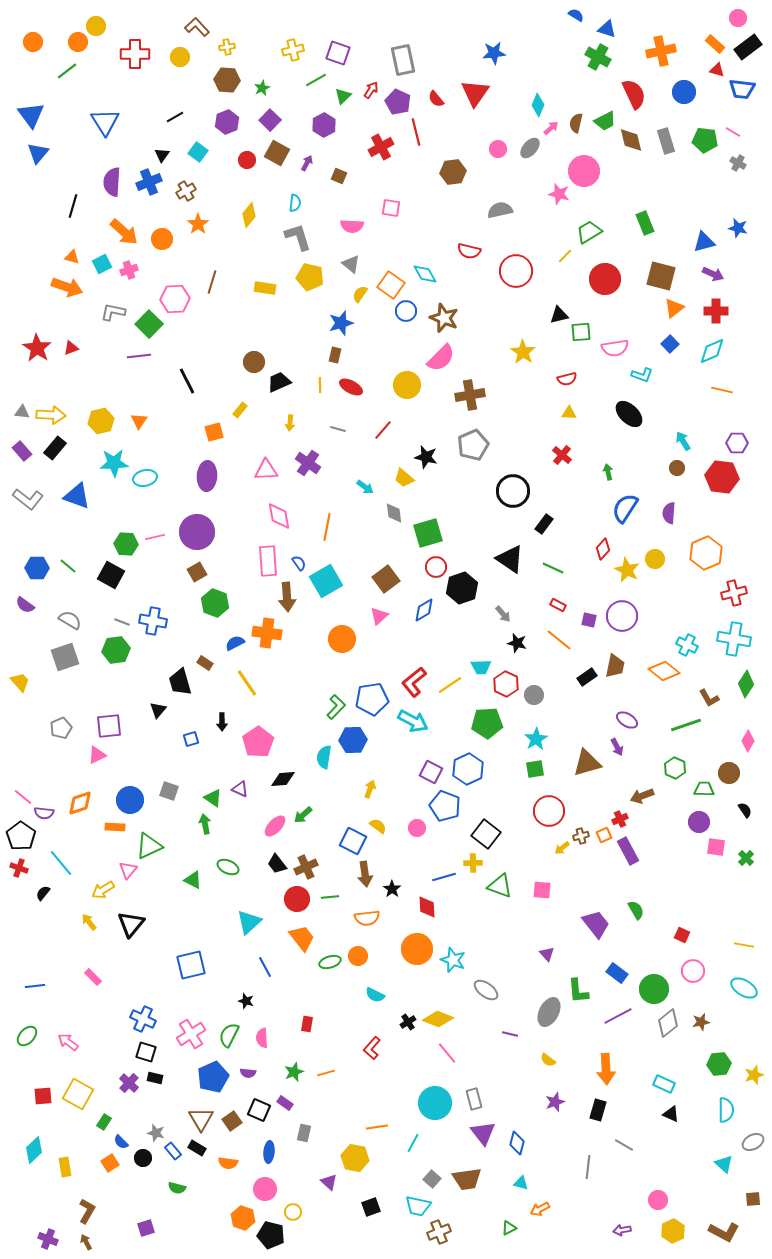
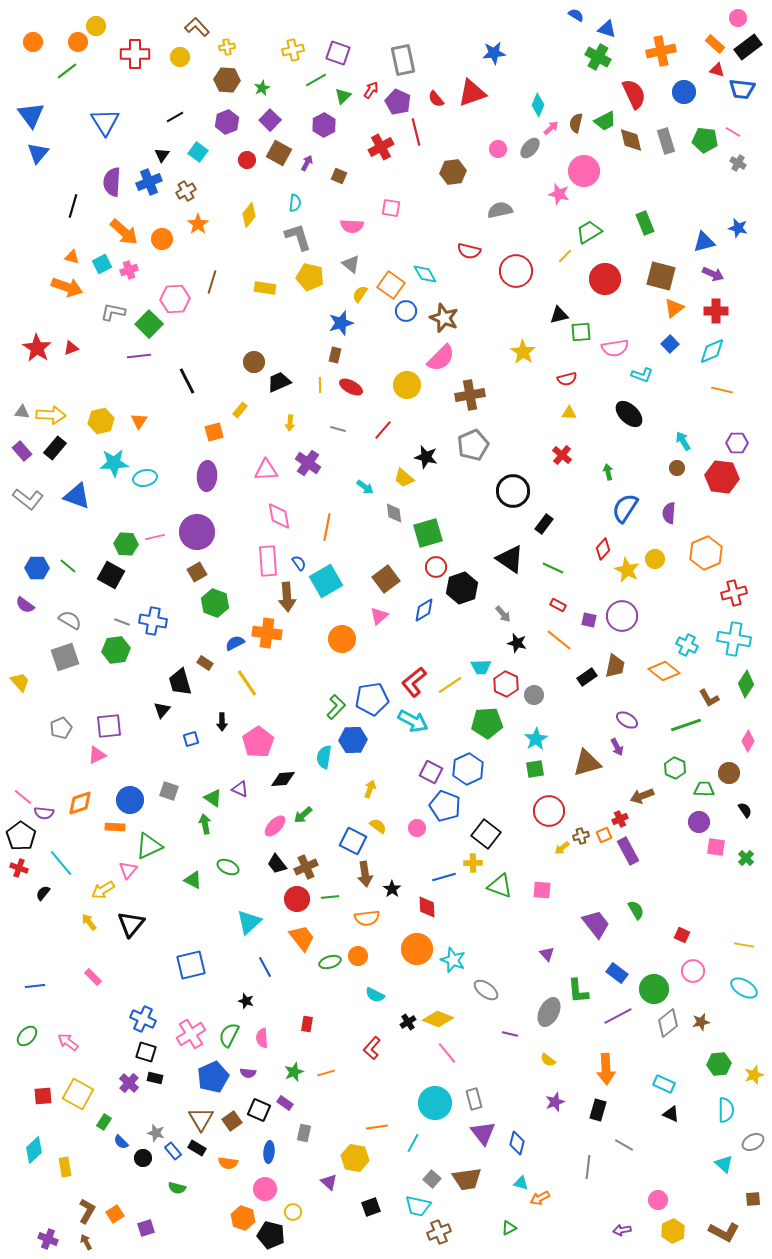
red triangle at (475, 93): moved 3 px left; rotated 36 degrees clockwise
brown square at (277, 153): moved 2 px right
black triangle at (158, 710): moved 4 px right
orange square at (110, 1163): moved 5 px right, 51 px down
orange arrow at (540, 1209): moved 11 px up
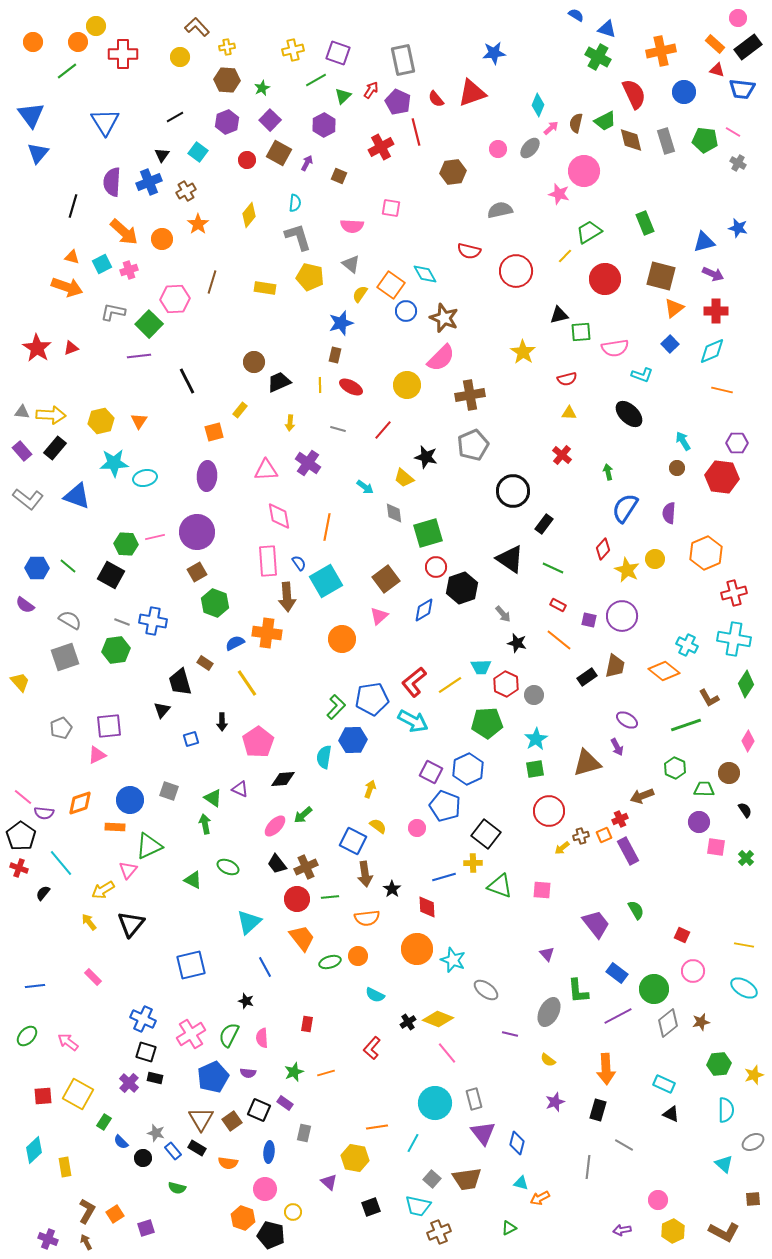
red cross at (135, 54): moved 12 px left
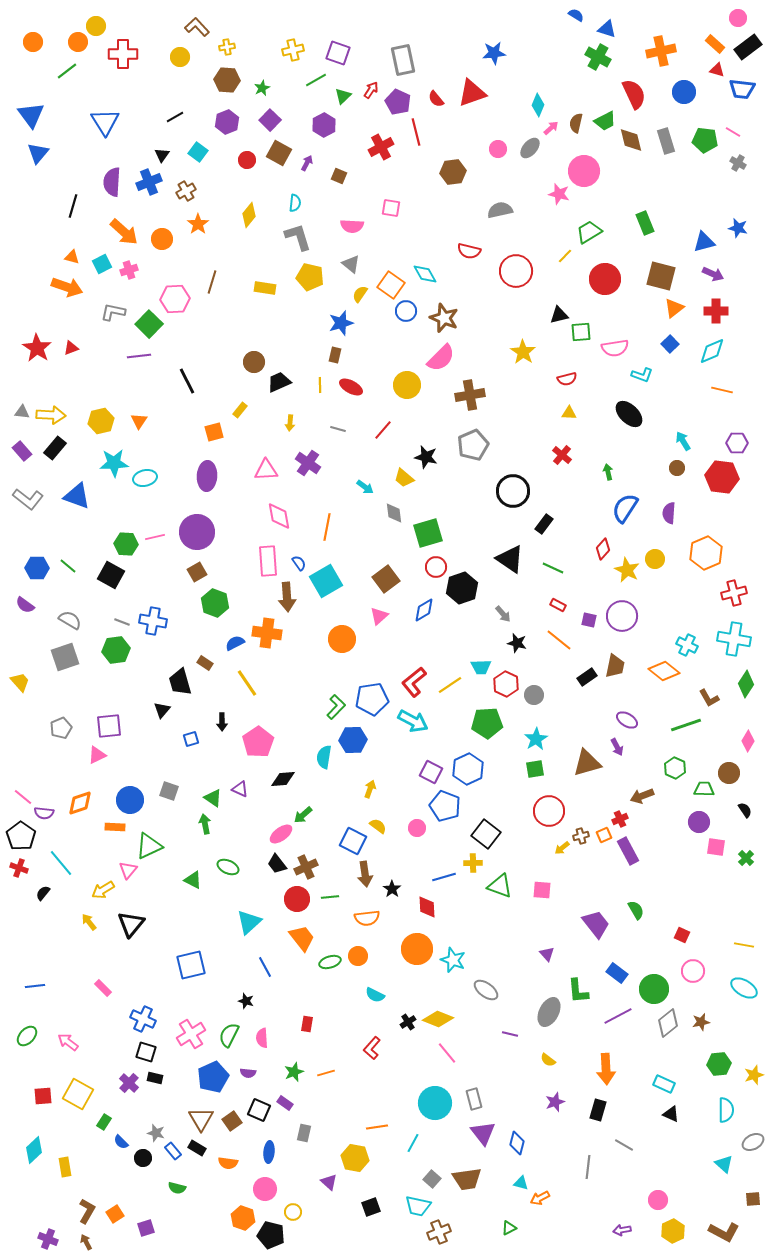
pink ellipse at (275, 826): moved 6 px right, 8 px down; rotated 10 degrees clockwise
pink rectangle at (93, 977): moved 10 px right, 11 px down
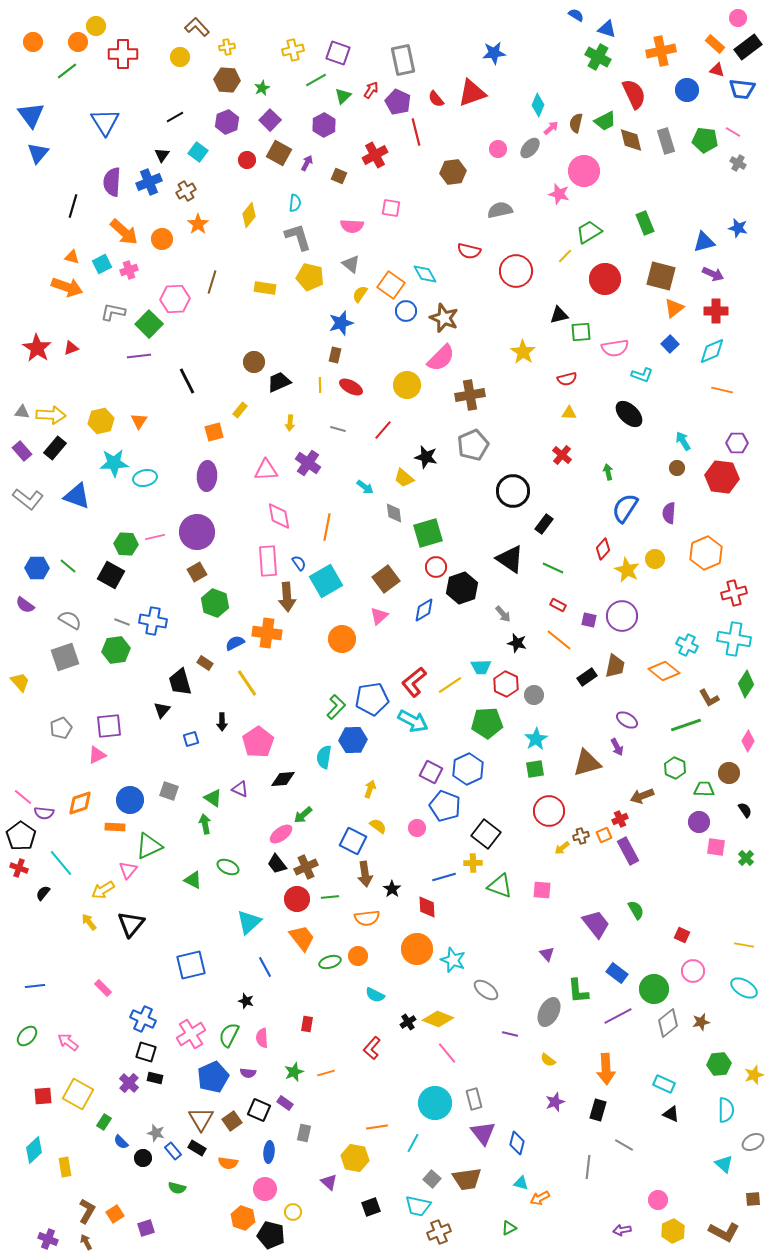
blue circle at (684, 92): moved 3 px right, 2 px up
red cross at (381, 147): moved 6 px left, 8 px down
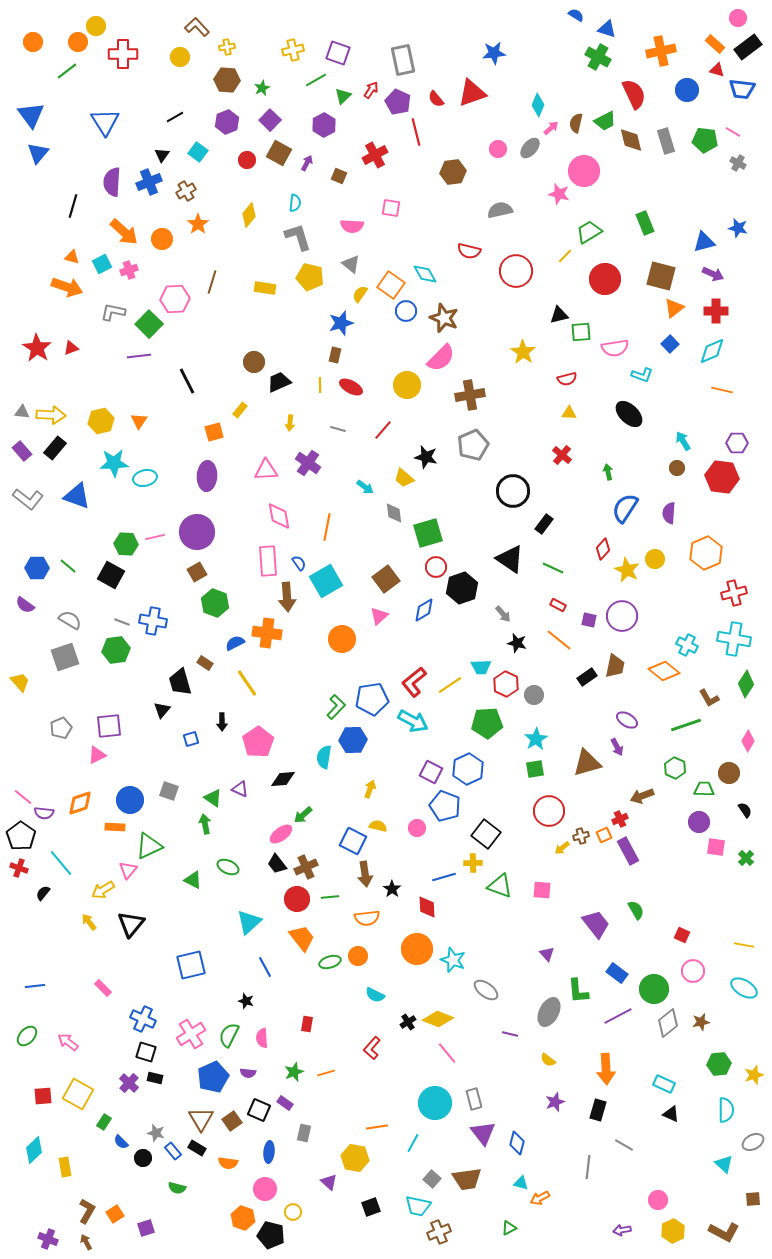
yellow semicircle at (378, 826): rotated 24 degrees counterclockwise
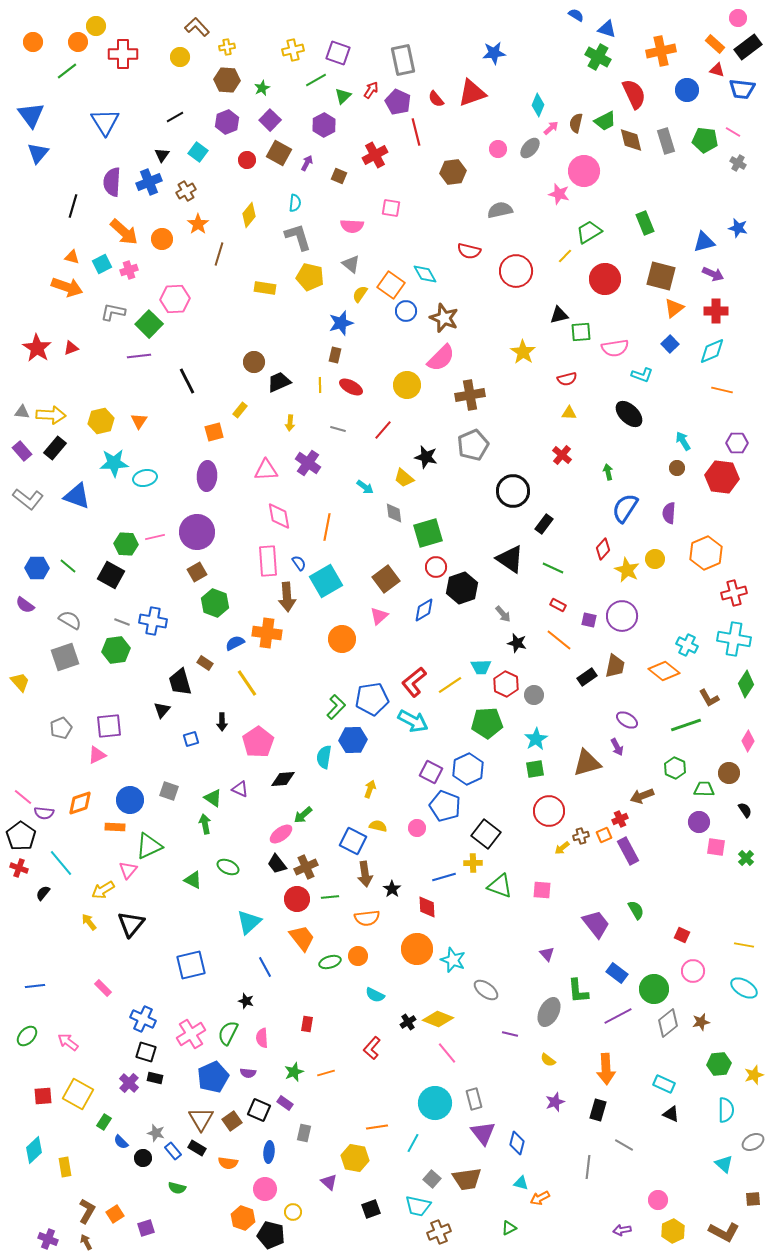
brown line at (212, 282): moved 7 px right, 28 px up
green semicircle at (229, 1035): moved 1 px left, 2 px up
black square at (371, 1207): moved 2 px down
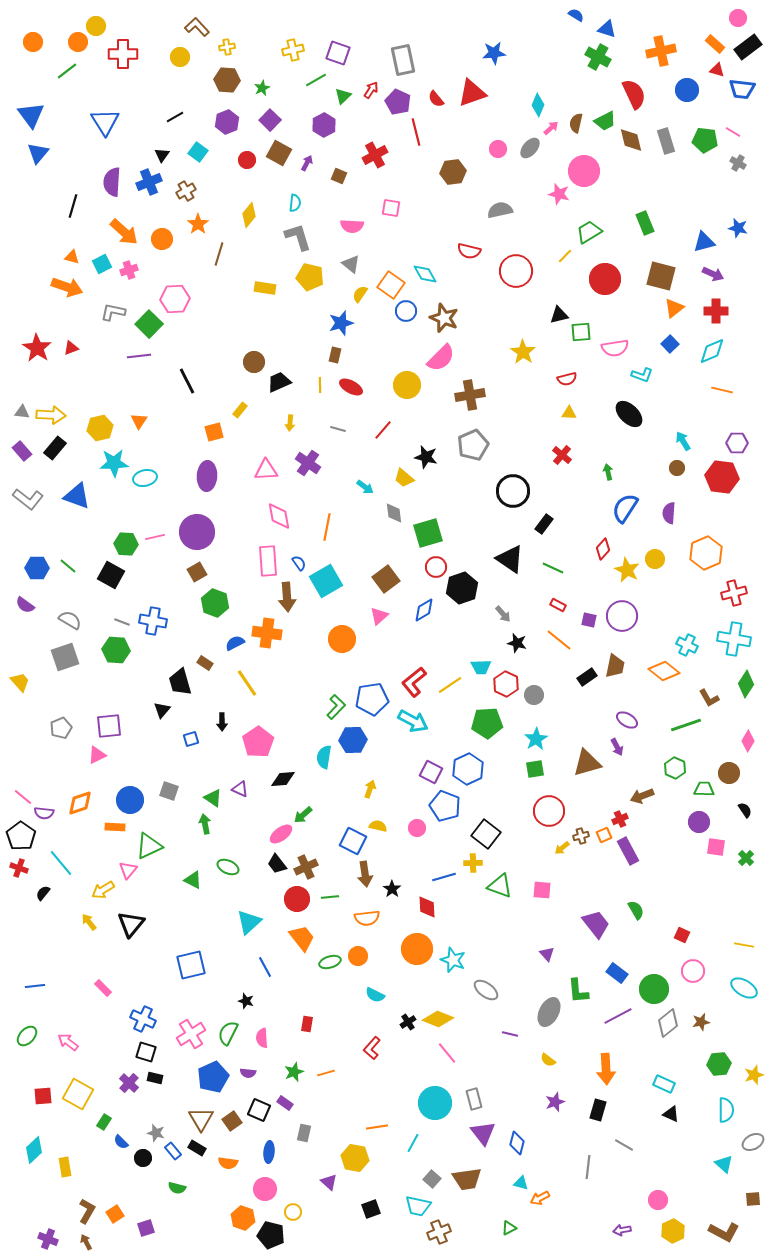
yellow hexagon at (101, 421): moved 1 px left, 7 px down
green hexagon at (116, 650): rotated 12 degrees clockwise
